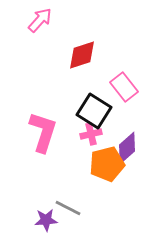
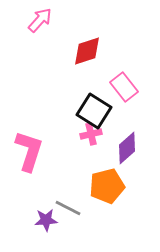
red diamond: moved 5 px right, 4 px up
pink L-shape: moved 14 px left, 19 px down
orange pentagon: moved 22 px down
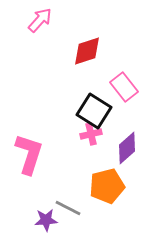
pink L-shape: moved 3 px down
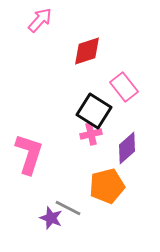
purple star: moved 5 px right, 2 px up; rotated 25 degrees clockwise
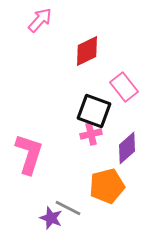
red diamond: rotated 8 degrees counterclockwise
black square: rotated 12 degrees counterclockwise
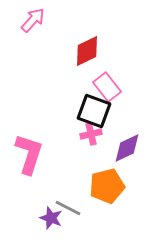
pink arrow: moved 7 px left
pink rectangle: moved 17 px left
purple diamond: rotated 16 degrees clockwise
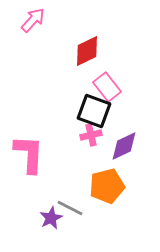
pink cross: moved 1 px down
purple diamond: moved 3 px left, 2 px up
pink L-shape: rotated 15 degrees counterclockwise
gray line: moved 2 px right
purple star: rotated 25 degrees clockwise
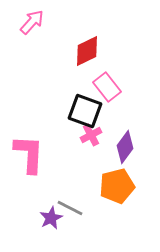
pink arrow: moved 1 px left, 2 px down
black square: moved 9 px left
pink cross: rotated 15 degrees counterclockwise
purple diamond: moved 1 px right, 1 px down; rotated 28 degrees counterclockwise
orange pentagon: moved 10 px right
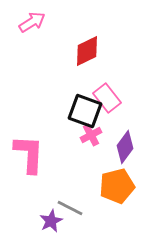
pink arrow: rotated 16 degrees clockwise
pink rectangle: moved 11 px down
purple star: moved 3 px down
